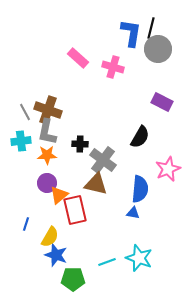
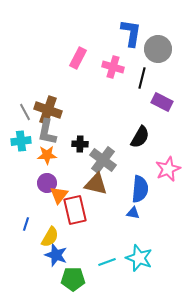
black line: moved 9 px left, 50 px down
pink rectangle: rotated 75 degrees clockwise
orange triangle: rotated 12 degrees counterclockwise
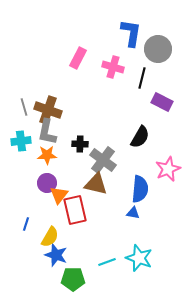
gray line: moved 1 px left, 5 px up; rotated 12 degrees clockwise
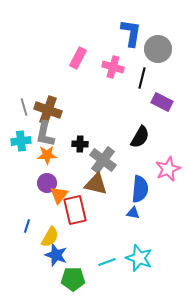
gray L-shape: moved 2 px left, 2 px down
blue line: moved 1 px right, 2 px down
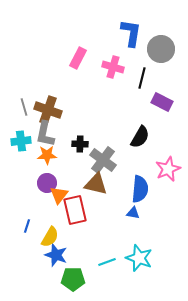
gray circle: moved 3 px right
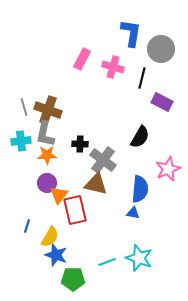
pink rectangle: moved 4 px right, 1 px down
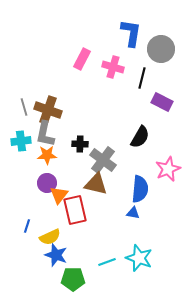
yellow semicircle: rotated 35 degrees clockwise
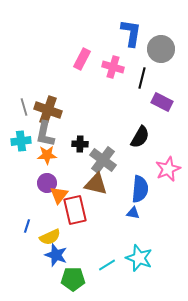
cyan line: moved 3 px down; rotated 12 degrees counterclockwise
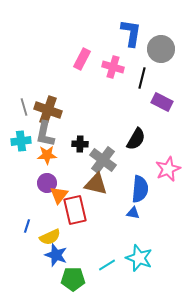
black semicircle: moved 4 px left, 2 px down
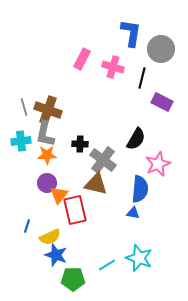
pink star: moved 10 px left, 5 px up
